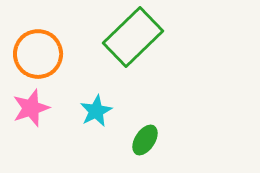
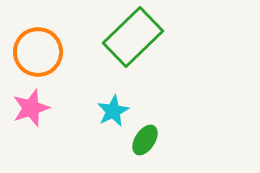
orange circle: moved 2 px up
cyan star: moved 17 px right
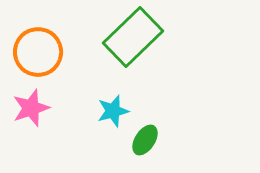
cyan star: rotated 12 degrees clockwise
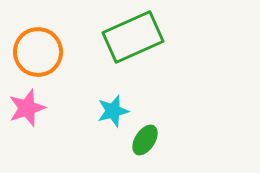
green rectangle: rotated 20 degrees clockwise
pink star: moved 4 px left
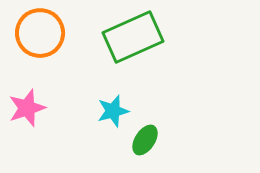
orange circle: moved 2 px right, 19 px up
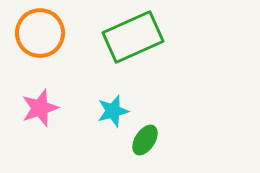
pink star: moved 13 px right
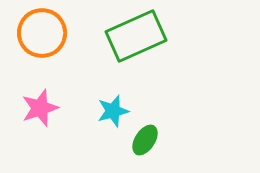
orange circle: moved 2 px right
green rectangle: moved 3 px right, 1 px up
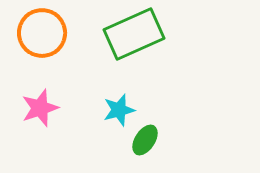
green rectangle: moved 2 px left, 2 px up
cyan star: moved 6 px right, 1 px up
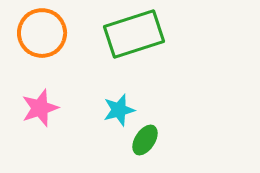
green rectangle: rotated 6 degrees clockwise
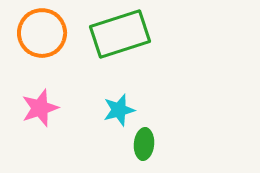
green rectangle: moved 14 px left
green ellipse: moved 1 px left, 4 px down; rotated 28 degrees counterclockwise
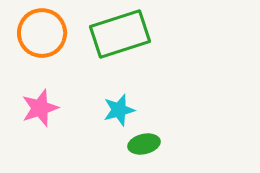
green ellipse: rotated 72 degrees clockwise
